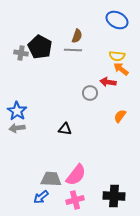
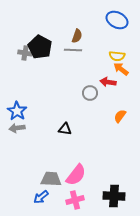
gray cross: moved 4 px right
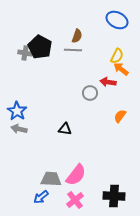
yellow semicircle: rotated 70 degrees counterclockwise
gray arrow: moved 2 px right, 1 px down; rotated 21 degrees clockwise
pink cross: rotated 24 degrees counterclockwise
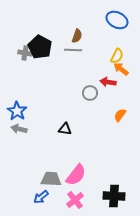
orange semicircle: moved 1 px up
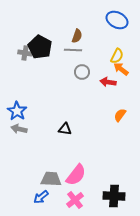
gray circle: moved 8 px left, 21 px up
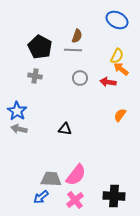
gray cross: moved 10 px right, 23 px down
gray circle: moved 2 px left, 6 px down
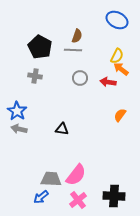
black triangle: moved 3 px left
pink cross: moved 3 px right
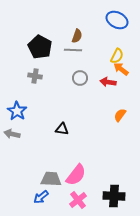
gray arrow: moved 7 px left, 5 px down
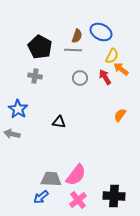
blue ellipse: moved 16 px left, 12 px down
yellow semicircle: moved 5 px left
red arrow: moved 3 px left, 5 px up; rotated 49 degrees clockwise
blue star: moved 1 px right, 2 px up
black triangle: moved 3 px left, 7 px up
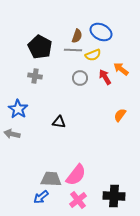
yellow semicircle: moved 19 px left, 1 px up; rotated 42 degrees clockwise
